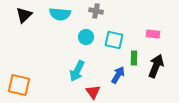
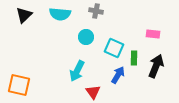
cyan square: moved 8 px down; rotated 12 degrees clockwise
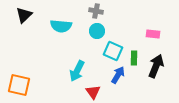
cyan semicircle: moved 1 px right, 12 px down
cyan circle: moved 11 px right, 6 px up
cyan square: moved 1 px left, 3 px down
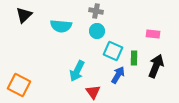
orange square: rotated 15 degrees clockwise
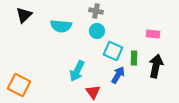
black arrow: rotated 10 degrees counterclockwise
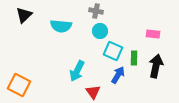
cyan circle: moved 3 px right
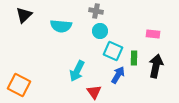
red triangle: moved 1 px right
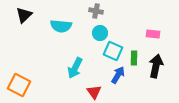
cyan circle: moved 2 px down
cyan arrow: moved 2 px left, 3 px up
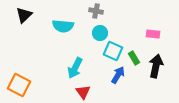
cyan semicircle: moved 2 px right
green rectangle: rotated 32 degrees counterclockwise
red triangle: moved 11 px left
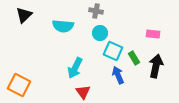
blue arrow: rotated 54 degrees counterclockwise
